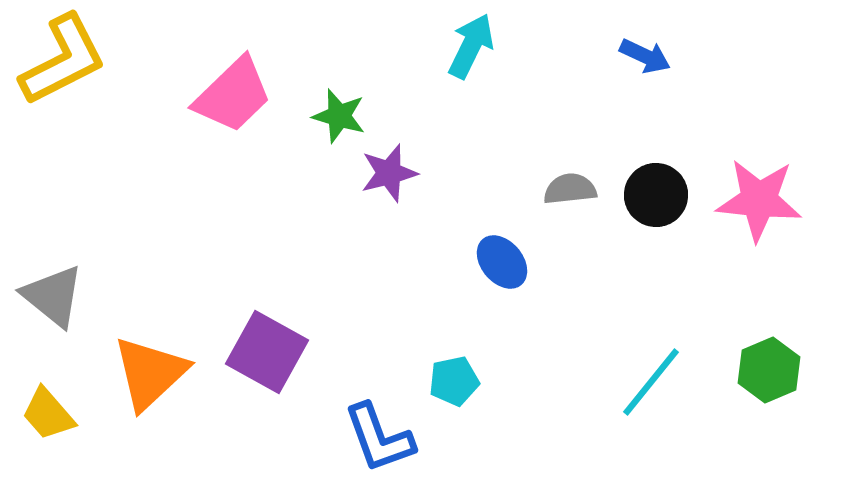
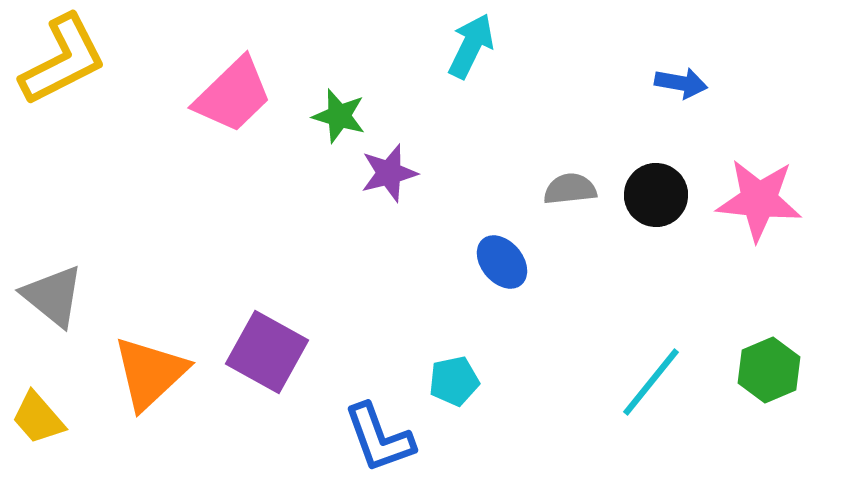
blue arrow: moved 36 px right, 27 px down; rotated 15 degrees counterclockwise
yellow trapezoid: moved 10 px left, 4 px down
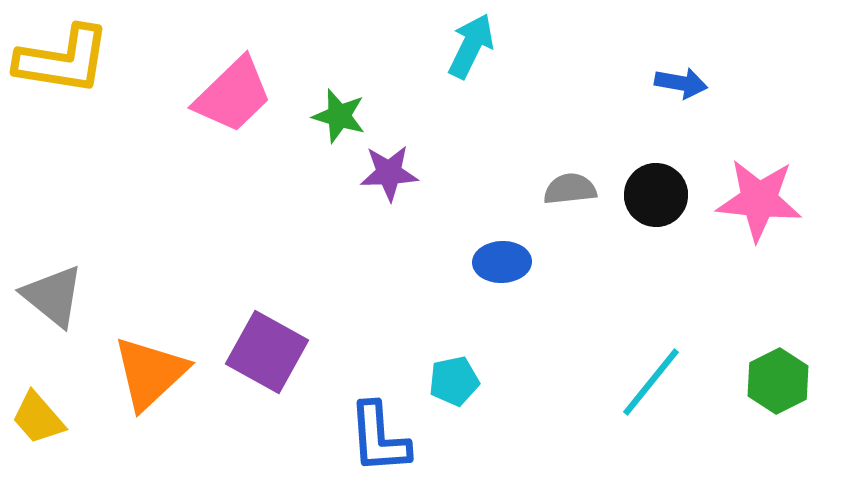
yellow L-shape: rotated 36 degrees clockwise
purple star: rotated 12 degrees clockwise
blue ellipse: rotated 52 degrees counterclockwise
green hexagon: moved 9 px right, 11 px down; rotated 4 degrees counterclockwise
blue L-shape: rotated 16 degrees clockwise
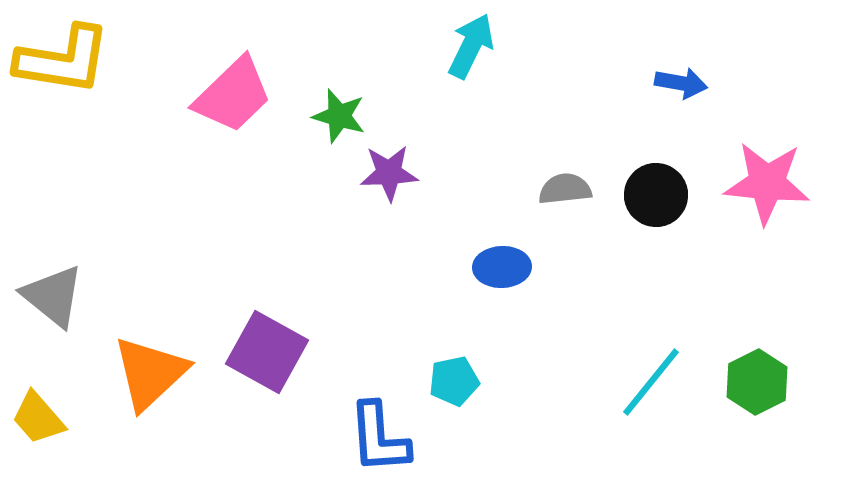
gray semicircle: moved 5 px left
pink star: moved 8 px right, 17 px up
blue ellipse: moved 5 px down
green hexagon: moved 21 px left, 1 px down
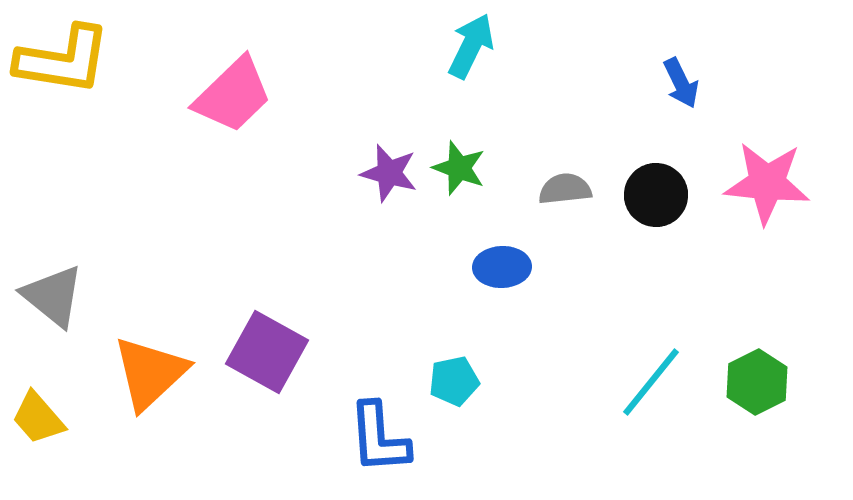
blue arrow: rotated 54 degrees clockwise
green star: moved 120 px right, 52 px down; rotated 4 degrees clockwise
purple star: rotated 18 degrees clockwise
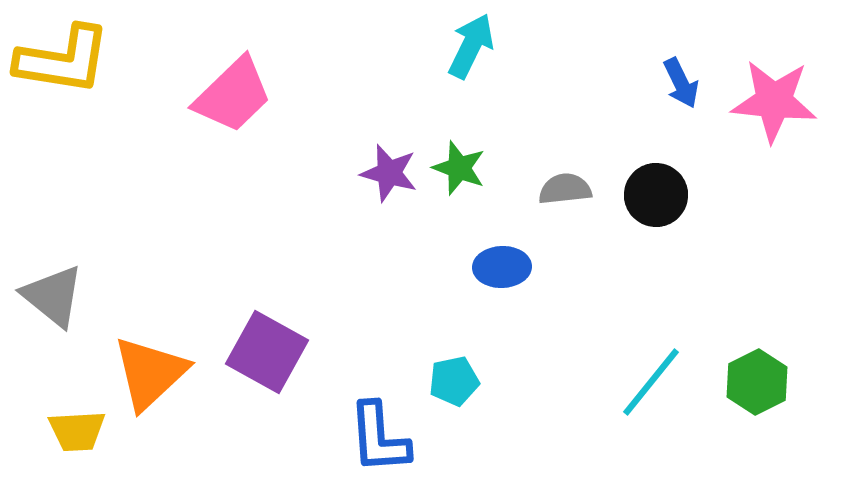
pink star: moved 7 px right, 82 px up
yellow trapezoid: moved 39 px right, 13 px down; rotated 52 degrees counterclockwise
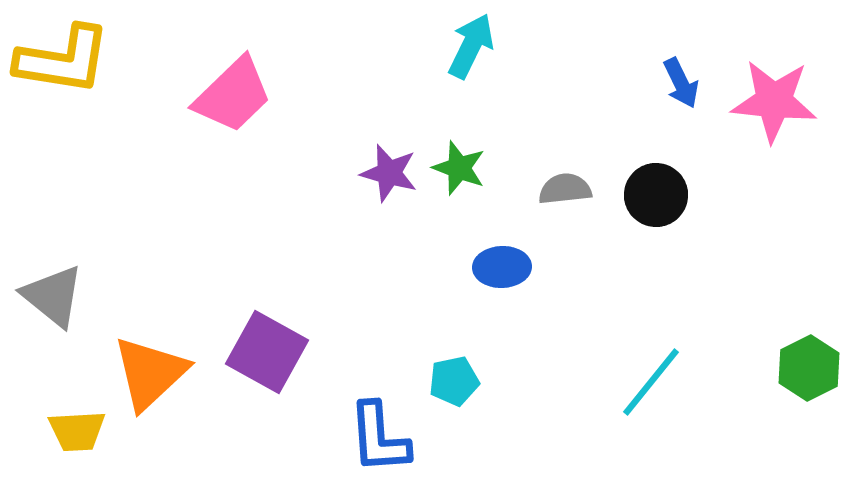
green hexagon: moved 52 px right, 14 px up
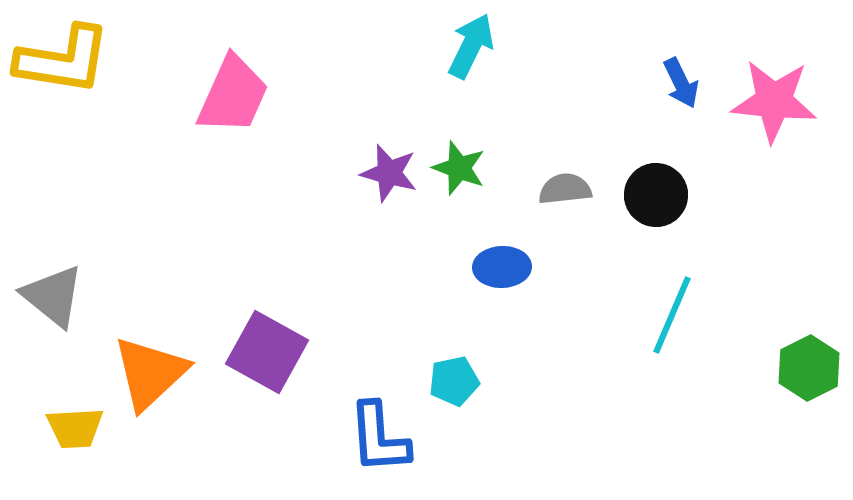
pink trapezoid: rotated 22 degrees counterclockwise
cyan line: moved 21 px right, 67 px up; rotated 16 degrees counterclockwise
yellow trapezoid: moved 2 px left, 3 px up
